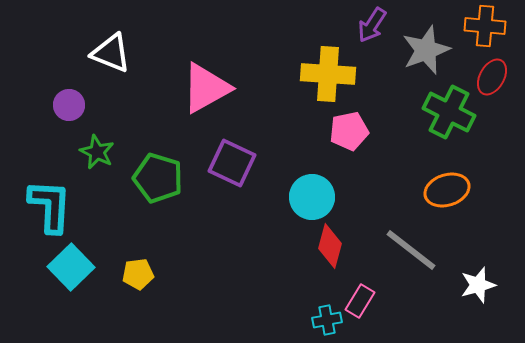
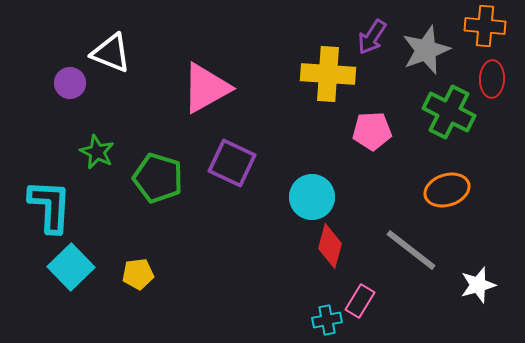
purple arrow: moved 12 px down
red ellipse: moved 2 px down; rotated 27 degrees counterclockwise
purple circle: moved 1 px right, 22 px up
pink pentagon: moved 23 px right; rotated 9 degrees clockwise
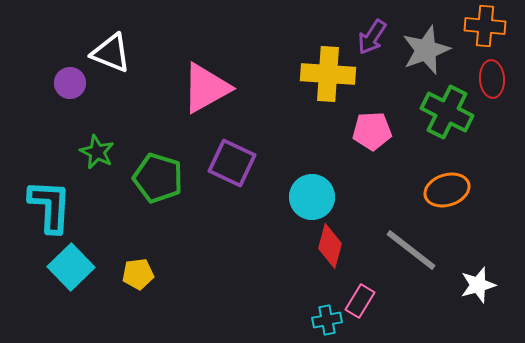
red ellipse: rotated 6 degrees counterclockwise
green cross: moved 2 px left
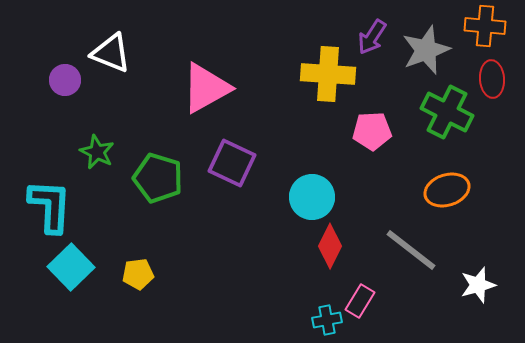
purple circle: moved 5 px left, 3 px up
red diamond: rotated 12 degrees clockwise
